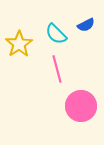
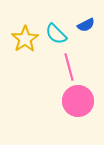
yellow star: moved 6 px right, 5 px up
pink line: moved 12 px right, 2 px up
pink circle: moved 3 px left, 5 px up
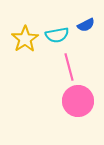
cyan semicircle: moved 1 px right, 1 px down; rotated 55 degrees counterclockwise
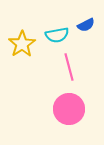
yellow star: moved 3 px left, 5 px down
pink circle: moved 9 px left, 8 px down
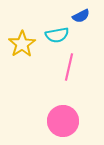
blue semicircle: moved 5 px left, 9 px up
pink line: rotated 28 degrees clockwise
pink circle: moved 6 px left, 12 px down
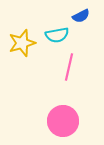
yellow star: moved 1 px up; rotated 16 degrees clockwise
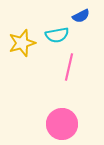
pink circle: moved 1 px left, 3 px down
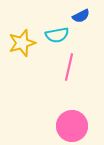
pink circle: moved 10 px right, 2 px down
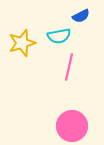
cyan semicircle: moved 2 px right, 1 px down
